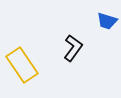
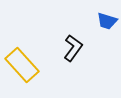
yellow rectangle: rotated 8 degrees counterclockwise
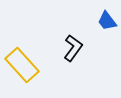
blue trapezoid: rotated 35 degrees clockwise
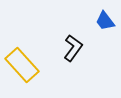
blue trapezoid: moved 2 px left
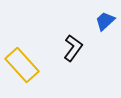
blue trapezoid: rotated 85 degrees clockwise
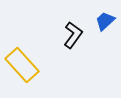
black L-shape: moved 13 px up
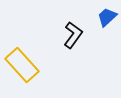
blue trapezoid: moved 2 px right, 4 px up
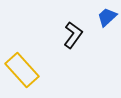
yellow rectangle: moved 5 px down
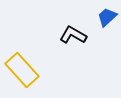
black L-shape: rotated 96 degrees counterclockwise
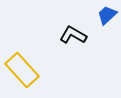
blue trapezoid: moved 2 px up
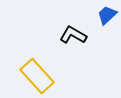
yellow rectangle: moved 15 px right, 6 px down
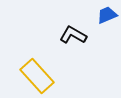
blue trapezoid: rotated 20 degrees clockwise
